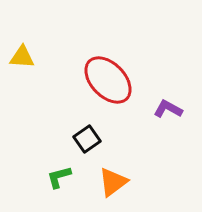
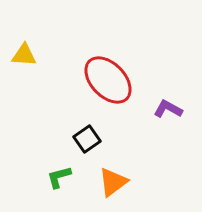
yellow triangle: moved 2 px right, 2 px up
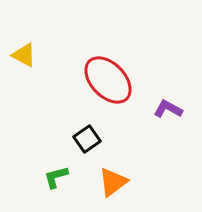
yellow triangle: rotated 24 degrees clockwise
green L-shape: moved 3 px left
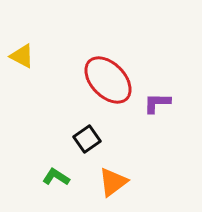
yellow triangle: moved 2 px left, 1 px down
purple L-shape: moved 11 px left, 6 px up; rotated 28 degrees counterclockwise
green L-shape: rotated 48 degrees clockwise
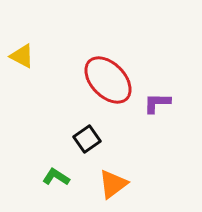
orange triangle: moved 2 px down
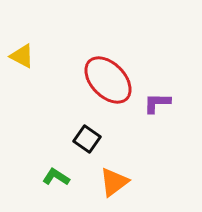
black square: rotated 20 degrees counterclockwise
orange triangle: moved 1 px right, 2 px up
